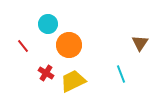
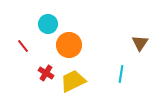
cyan line: rotated 30 degrees clockwise
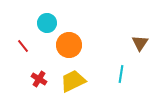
cyan circle: moved 1 px left, 1 px up
red cross: moved 7 px left, 6 px down
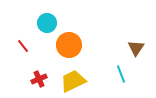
brown triangle: moved 4 px left, 5 px down
cyan line: rotated 30 degrees counterclockwise
red cross: rotated 35 degrees clockwise
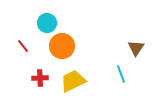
orange circle: moved 7 px left, 1 px down
red cross: moved 1 px right, 1 px up; rotated 21 degrees clockwise
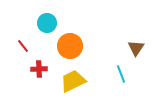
orange circle: moved 8 px right
red cross: moved 1 px left, 9 px up
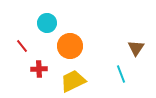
red line: moved 1 px left
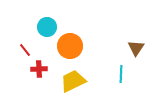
cyan circle: moved 4 px down
red line: moved 3 px right, 4 px down
cyan line: rotated 24 degrees clockwise
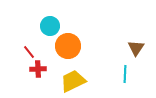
cyan circle: moved 3 px right, 1 px up
orange circle: moved 2 px left
red line: moved 4 px right, 2 px down
red cross: moved 1 px left
cyan line: moved 4 px right
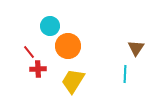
yellow trapezoid: rotated 32 degrees counterclockwise
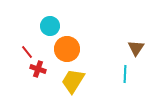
orange circle: moved 1 px left, 3 px down
red line: moved 2 px left
red cross: rotated 21 degrees clockwise
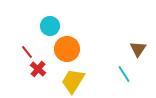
brown triangle: moved 2 px right, 1 px down
red cross: rotated 21 degrees clockwise
cyan line: moved 1 px left; rotated 36 degrees counterclockwise
